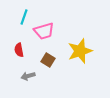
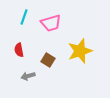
pink trapezoid: moved 7 px right, 8 px up
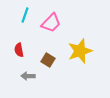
cyan line: moved 1 px right, 2 px up
pink trapezoid: rotated 30 degrees counterclockwise
gray arrow: rotated 16 degrees clockwise
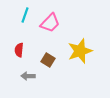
pink trapezoid: moved 1 px left
red semicircle: rotated 16 degrees clockwise
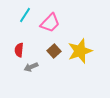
cyan line: rotated 14 degrees clockwise
brown square: moved 6 px right, 9 px up; rotated 16 degrees clockwise
gray arrow: moved 3 px right, 9 px up; rotated 24 degrees counterclockwise
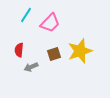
cyan line: moved 1 px right
brown square: moved 3 px down; rotated 24 degrees clockwise
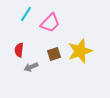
cyan line: moved 1 px up
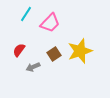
red semicircle: rotated 32 degrees clockwise
brown square: rotated 16 degrees counterclockwise
gray arrow: moved 2 px right
